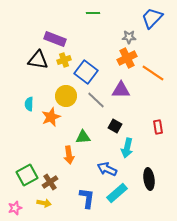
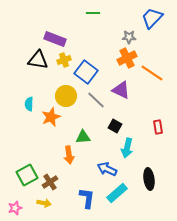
orange line: moved 1 px left
purple triangle: rotated 24 degrees clockwise
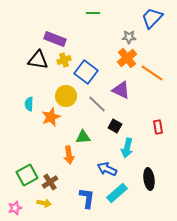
orange cross: rotated 12 degrees counterclockwise
gray line: moved 1 px right, 4 px down
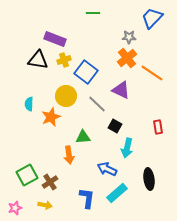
yellow arrow: moved 1 px right, 2 px down
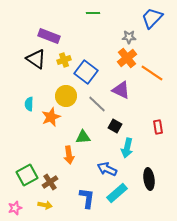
purple rectangle: moved 6 px left, 3 px up
black triangle: moved 2 px left, 1 px up; rotated 25 degrees clockwise
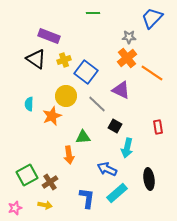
orange star: moved 1 px right, 1 px up
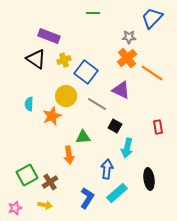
gray line: rotated 12 degrees counterclockwise
blue arrow: rotated 72 degrees clockwise
blue L-shape: rotated 25 degrees clockwise
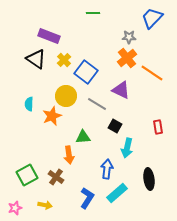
yellow cross: rotated 24 degrees counterclockwise
brown cross: moved 6 px right, 5 px up; rotated 21 degrees counterclockwise
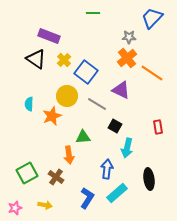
yellow circle: moved 1 px right
green square: moved 2 px up
